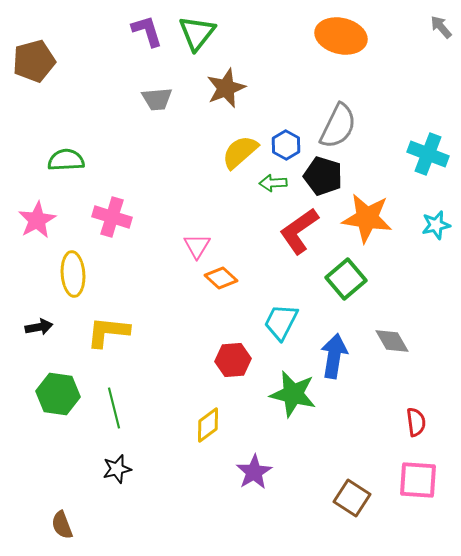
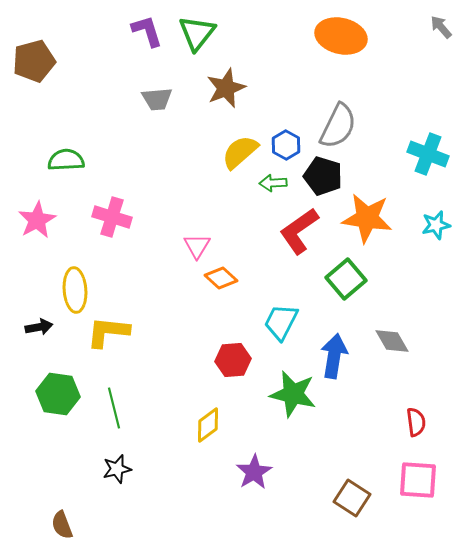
yellow ellipse: moved 2 px right, 16 px down
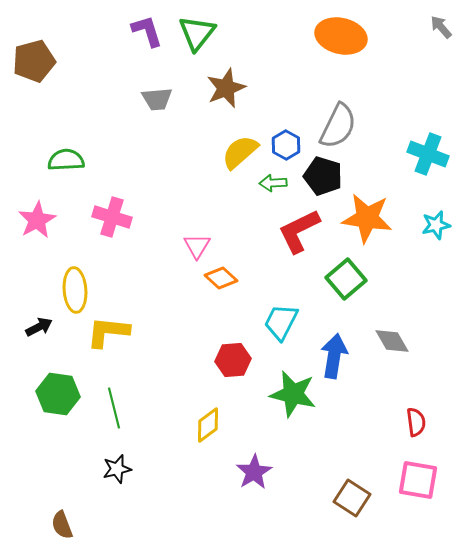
red L-shape: rotated 9 degrees clockwise
black arrow: rotated 16 degrees counterclockwise
pink square: rotated 6 degrees clockwise
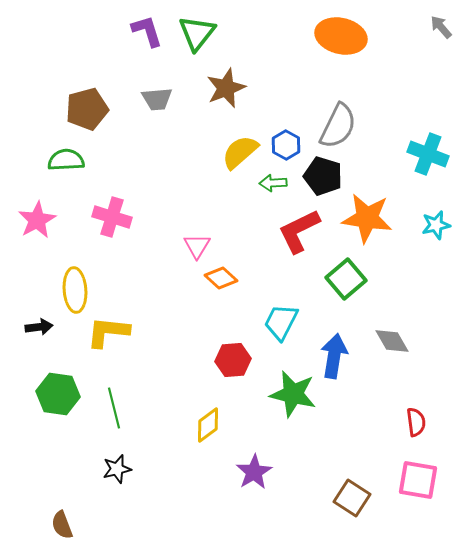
brown pentagon: moved 53 px right, 48 px down
black arrow: rotated 20 degrees clockwise
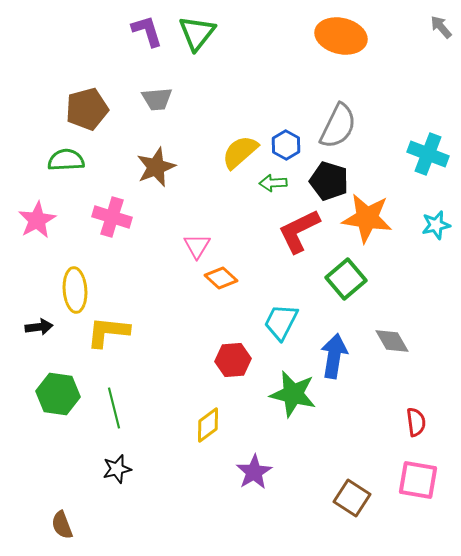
brown star: moved 70 px left, 79 px down
black pentagon: moved 6 px right, 5 px down
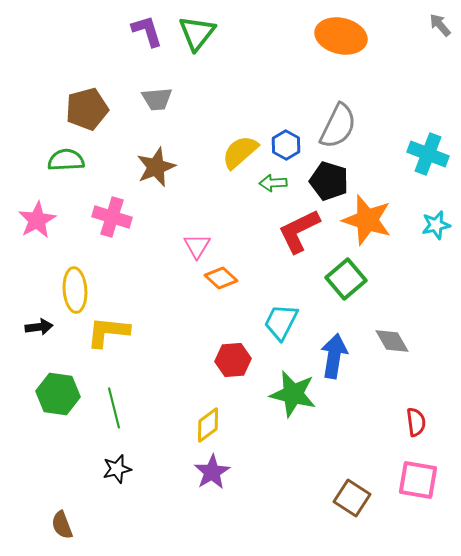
gray arrow: moved 1 px left, 2 px up
orange star: moved 2 px down; rotated 9 degrees clockwise
purple star: moved 42 px left
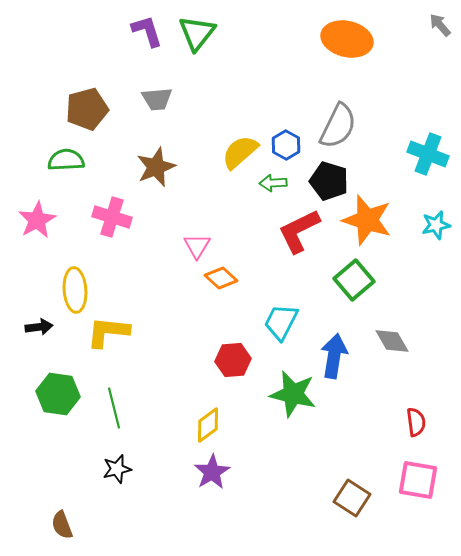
orange ellipse: moved 6 px right, 3 px down
green square: moved 8 px right, 1 px down
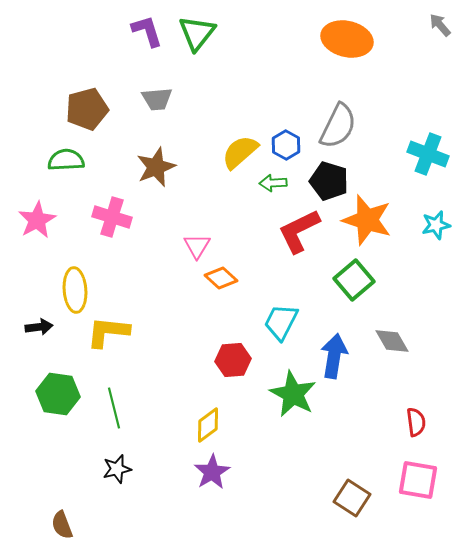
green star: rotated 15 degrees clockwise
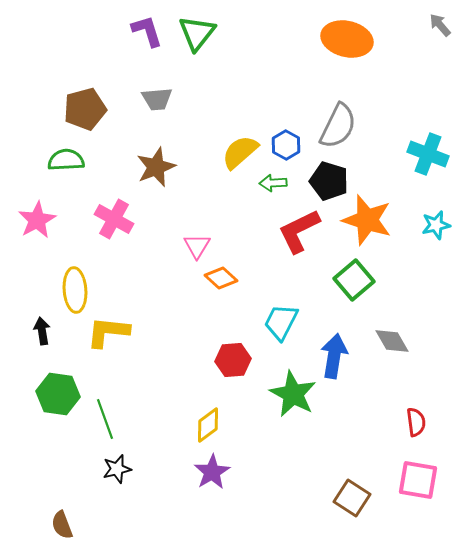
brown pentagon: moved 2 px left
pink cross: moved 2 px right, 2 px down; rotated 12 degrees clockwise
black arrow: moved 3 px right, 4 px down; rotated 92 degrees counterclockwise
green line: moved 9 px left, 11 px down; rotated 6 degrees counterclockwise
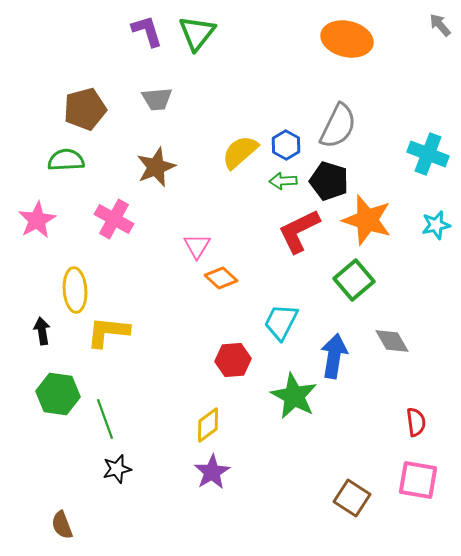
green arrow: moved 10 px right, 2 px up
green star: moved 1 px right, 2 px down
